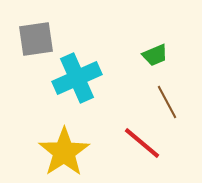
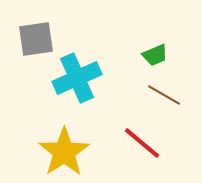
brown line: moved 3 px left, 7 px up; rotated 32 degrees counterclockwise
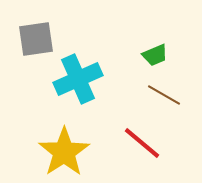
cyan cross: moved 1 px right, 1 px down
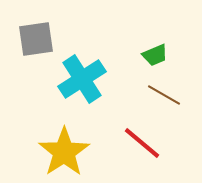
cyan cross: moved 4 px right; rotated 9 degrees counterclockwise
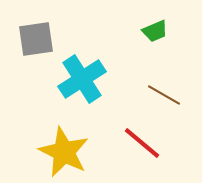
green trapezoid: moved 24 px up
yellow star: rotated 12 degrees counterclockwise
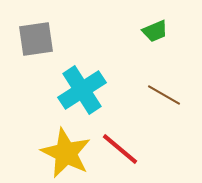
cyan cross: moved 11 px down
red line: moved 22 px left, 6 px down
yellow star: moved 2 px right, 1 px down
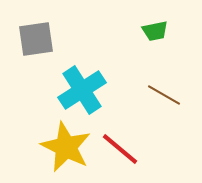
green trapezoid: rotated 12 degrees clockwise
yellow star: moved 6 px up
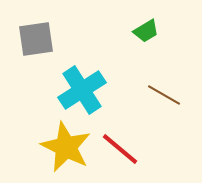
green trapezoid: moved 9 px left; rotated 20 degrees counterclockwise
